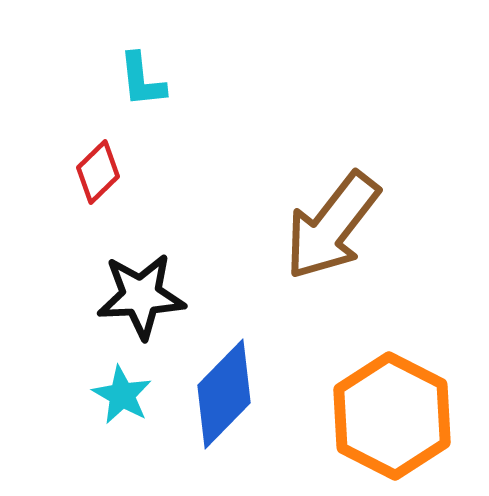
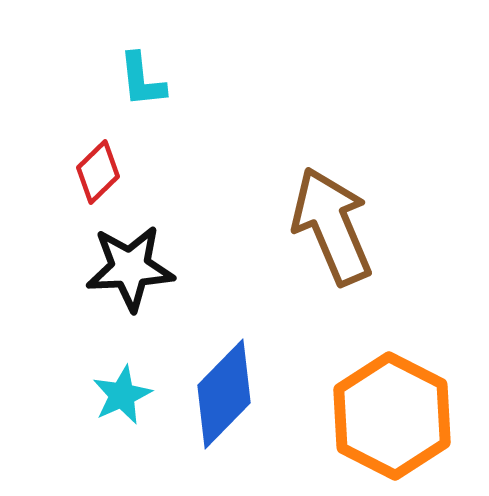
brown arrow: rotated 119 degrees clockwise
black star: moved 11 px left, 28 px up
cyan star: rotated 18 degrees clockwise
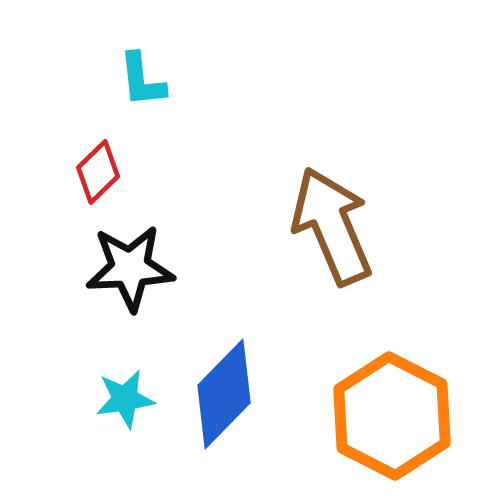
cyan star: moved 3 px right, 4 px down; rotated 16 degrees clockwise
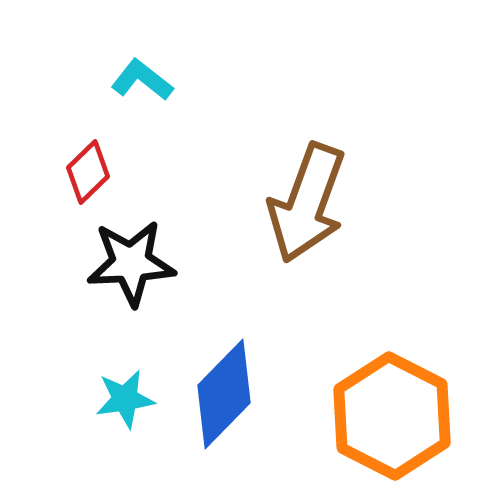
cyan L-shape: rotated 134 degrees clockwise
red diamond: moved 10 px left
brown arrow: moved 25 px left, 23 px up; rotated 137 degrees counterclockwise
black star: moved 1 px right, 5 px up
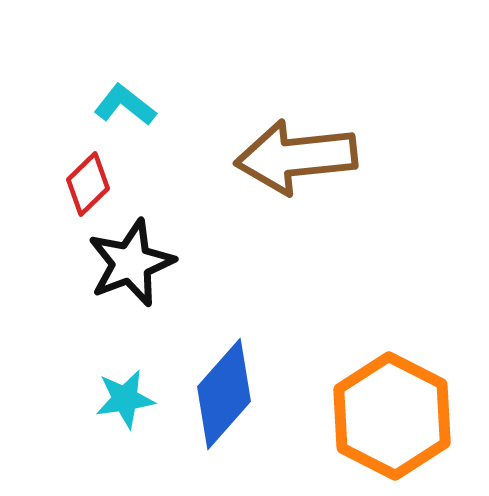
cyan L-shape: moved 17 px left, 25 px down
red diamond: moved 12 px down
brown arrow: moved 11 px left, 46 px up; rotated 64 degrees clockwise
black star: rotated 18 degrees counterclockwise
blue diamond: rotated 3 degrees counterclockwise
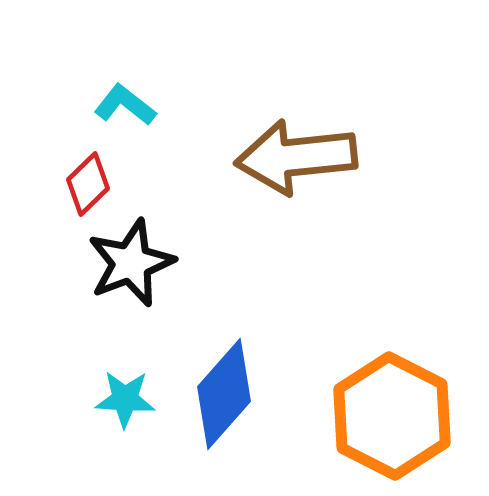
cyan star: rotated 12 degrees clockwise
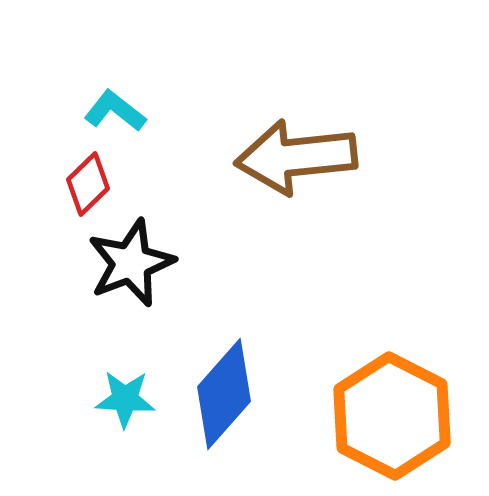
cyan L-shape: moved 10 px left, 6 px down
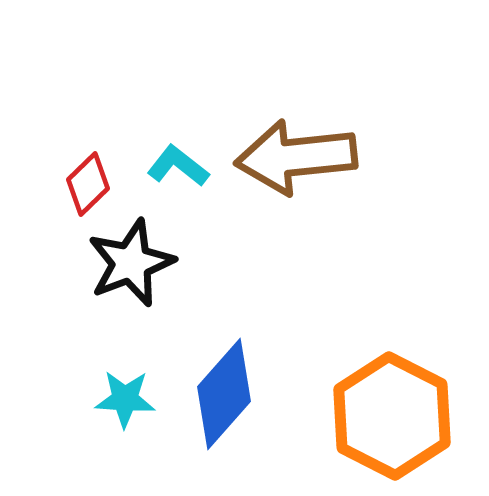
cyan L-shape: moved 63 px right, 55 px down
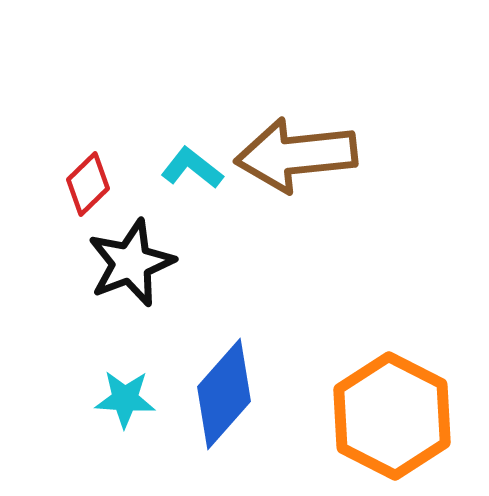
brown arrow: moved 2 px up
cyan L-shape: moved 14 px right, 2 px down
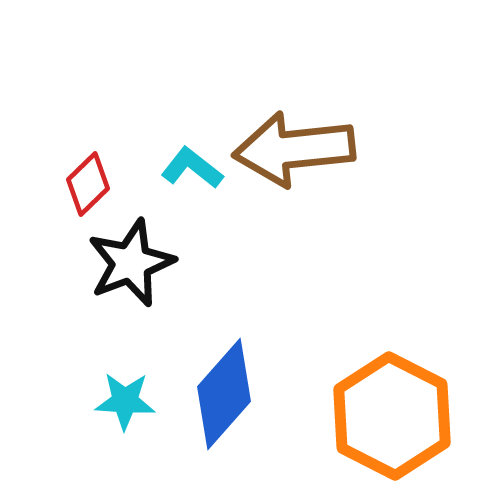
brown arrow: moved 2 px left, 6 px up
cyan star: moved 2 px down
